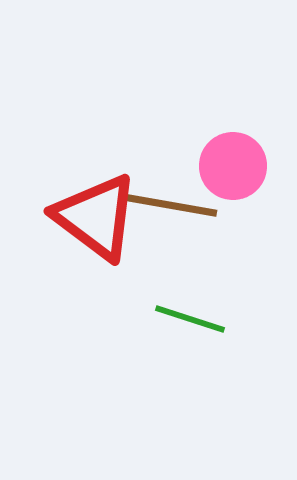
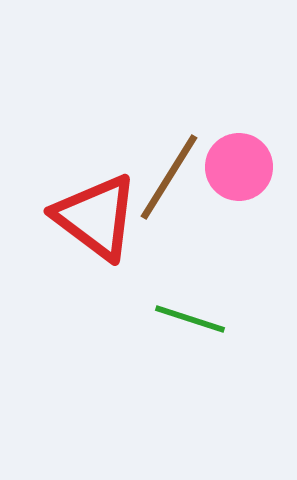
pink circle: moved 6 px right, 1 px down
brown line: moved 28 px up; rotated 68 degrees counterclockwise
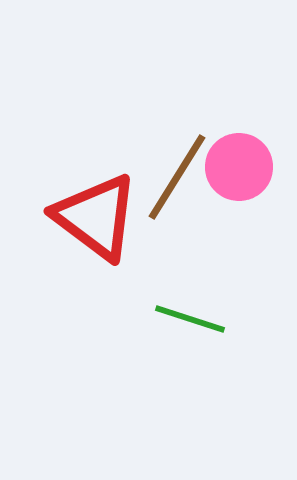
brown line: moved 8 px right
